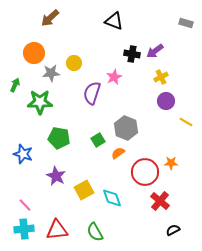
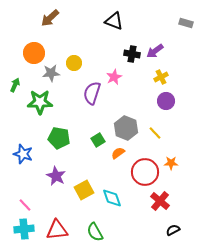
yellow line: moved 31 px left, 11 px down; rotated 16 degrees clockwise
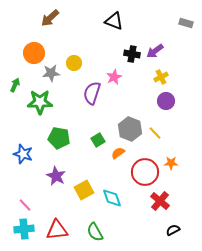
gray hexagon: moved 4 px right, 1 px down
